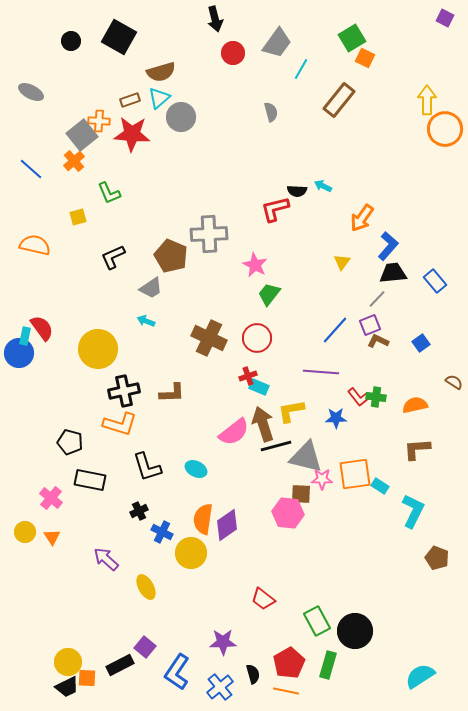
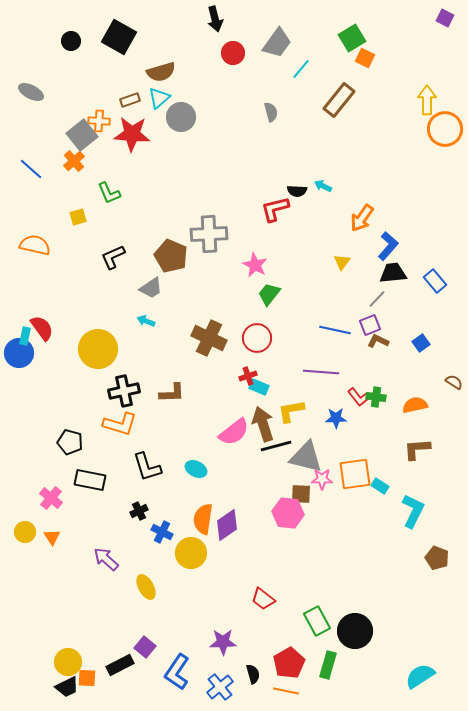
cyan line at (301, 69): rotated 10 degrees clockwise
blue line at (335, 330): rotated 60 degrees clockwise
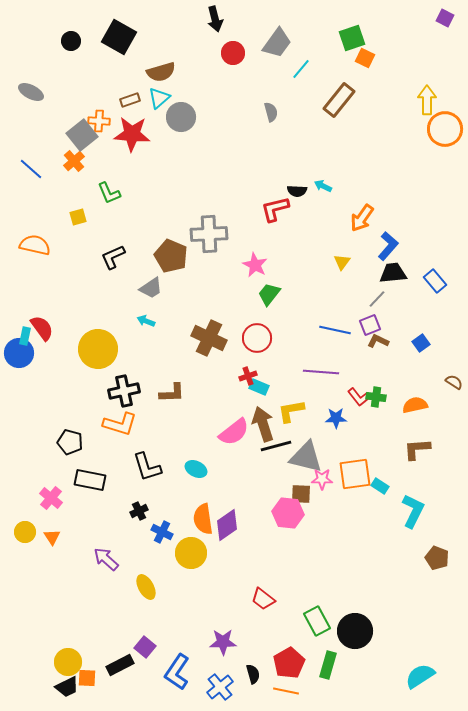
green square at (352, 38): rotated 12 degrees clockwise
orange semicircle at (203, 519): rotated 16 degrees counterclockwise
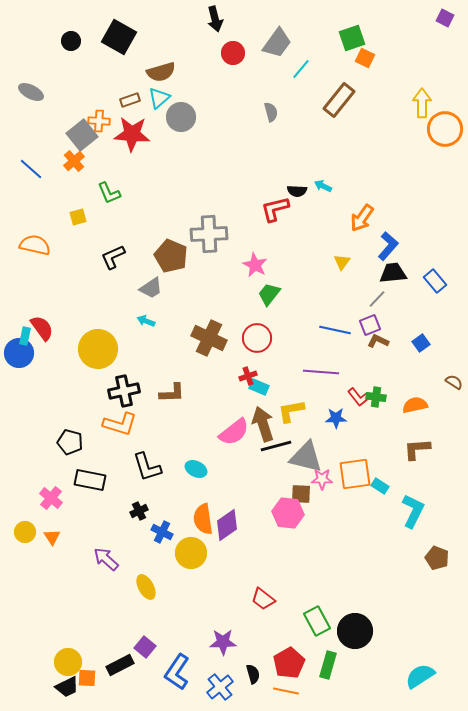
yellow arrow at (427, 100): moved 5 px left, 3 px down
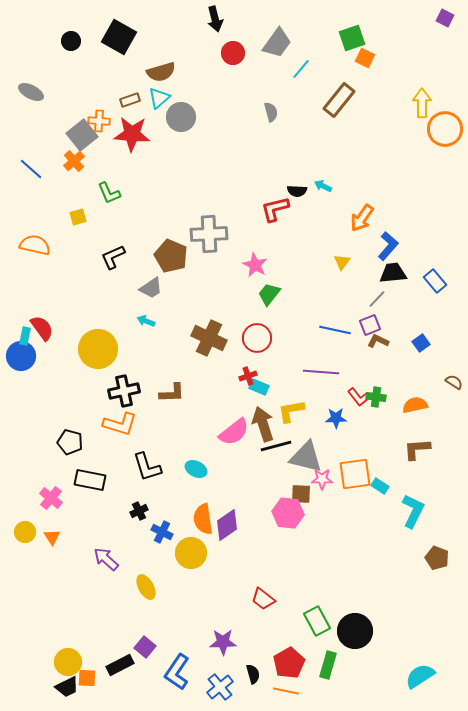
blue circle at (19, 353): moved 2 px right, 3 px down
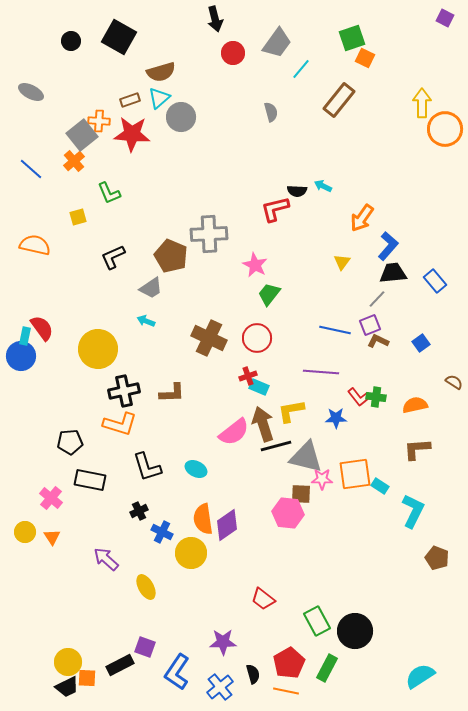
black pentagon at (70, 442): rotated 20 degrees counterclockwise
purple square at (145, 647): rotated 20 degrees counterclockwise
green rectangle at (328, 665): moved 1 px left, 3 px down; rotated 12 degrees clockwise
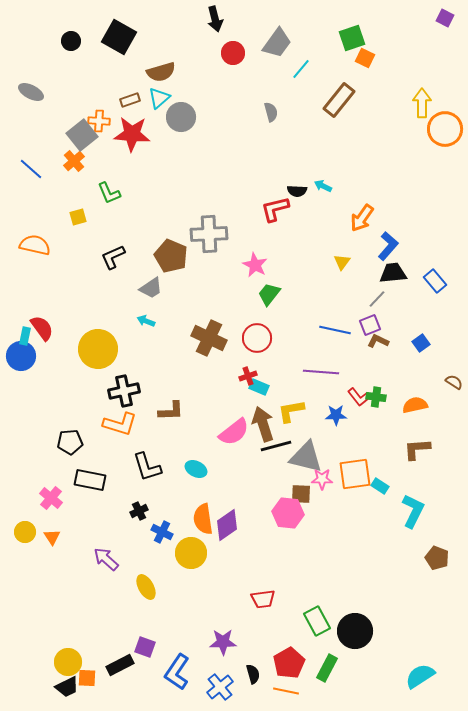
brown L-shape at (172, 393): moved 1 px left, 18 px down
blue star at (336, 418): moved 3 px up
red trapezoid at (263, 599): rotated 45 degrees counterclockwise
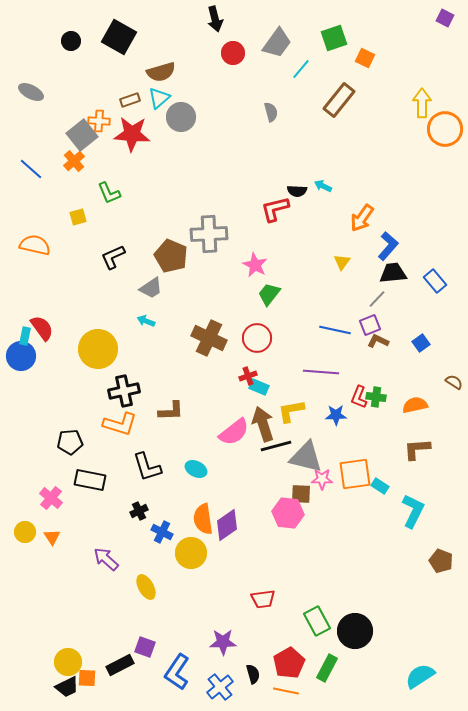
green square at (352, 38): moved 18 px left
red L-shape at (359, 397): rotated 60 degrees clockwise
brown pentagon at (437, 558): moved 4 px right, 3 px down
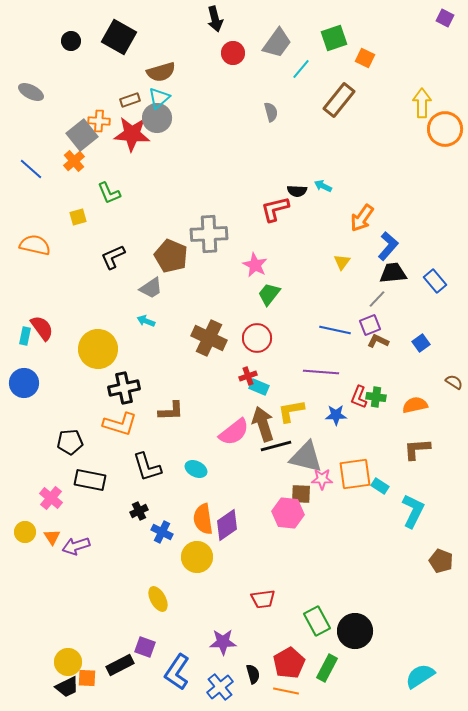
gray circle at (181, 117): moved 24 px left, 1 px down
blue circle at (21, 356): moved 3 px right, 27 px down
black cross at (124, 391): moved 3 px up
yellow circle at (191, 553): moved 6 px right, 4 px down
purple arrow at (106, 559): moved 30 px left, 13 px up; rotated 60 degrees counterclockwise
yellow ellipse at (146, 587): moved 12 px right, 12 px down
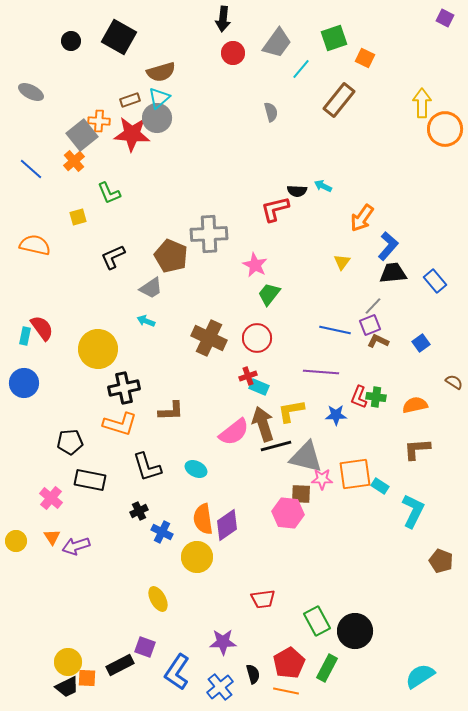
black arrow at (215, 19): moved 8 px right; rotated 20 degrees clockwise
gray line at (377, 299): moved 4 px left, 7 px down
yellow circle at (25, 532): moved 9 px left, 9 px down
